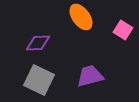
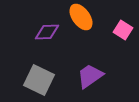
purple diamond: moved 9 px right, 11 px up
purple trapezoid: rotated 20 degrees counterclockwise
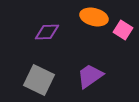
orange ellipse: moved 13 px right; rotated 40 degrees counterclockwise
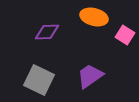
pink square: moved 2 px right, 5 px down
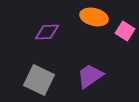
pink square: moved 4 px up
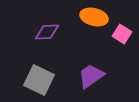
pink square: moved 3 px left, 3 px down
purple trapezoid: moved 1 px right
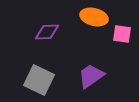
pink square: rotated 24 degrees counterclockwise
